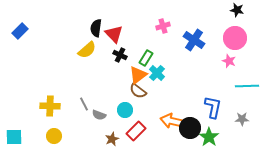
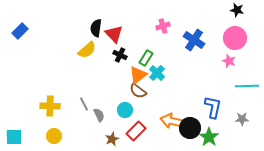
gray semicircle: rotated 136 degrees counterclockwise
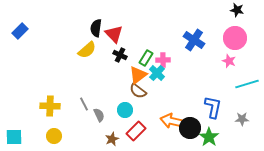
pink cross: moved 34 px down; rotated 16 degrees clockwise
cyan line: moved 2 px up; rotated 15 degrees counterclockwise
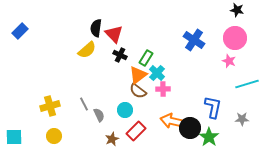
pink cross: moved 29 px down
yellow cross: rotated 18 degrees counterclockwise
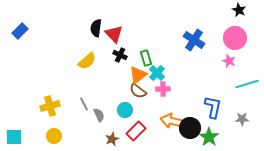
black star: moved 2 px right; rotated 16 degrees clockwise
yellow semicircle: moved 11 px down
green rectangle: rotated 49 degrees counterclockwise
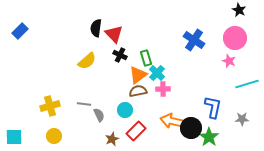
brown semicircle: rotated 132 degrees clockwise
gray line: rotated 56 degrees counterclockwise
black circle: moved 1 px right
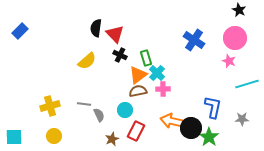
red triangle: moved 1 px right
red rectangle: rotated 18 degrees counterclockwise
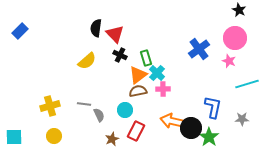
blue cross: moved 5 px right, 9 px down; rotated 20 degrees clockwise
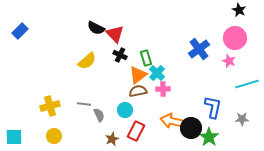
black semicircle: rotated 72 degrees counterclockwise
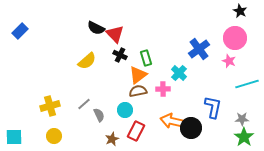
black star: moved 1 px right, 1 px down
cyan cross: moved 22 px right
gray line: rotated 48 degrees counterclockwise
green star: moved 35 px right
